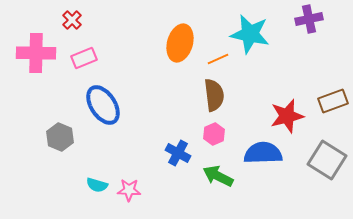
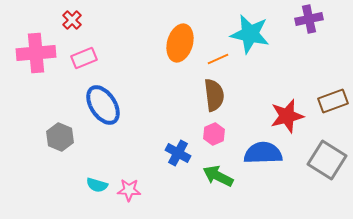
pink cross: rotated 6 degrees counterclockwise
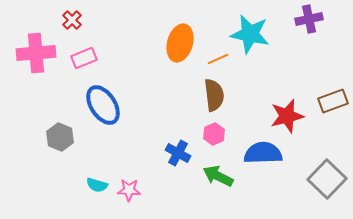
gray square: moved 19 px down; rotated 12 degrees clockwise
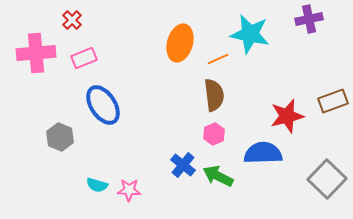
blue cross: moved 5 px right, 12 px down; rotated 10 degrees clockwise
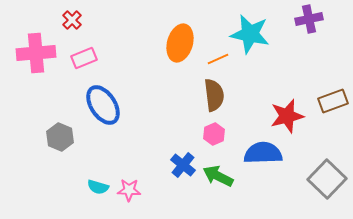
cyan semicircle: moved 1 px right, 2 px down
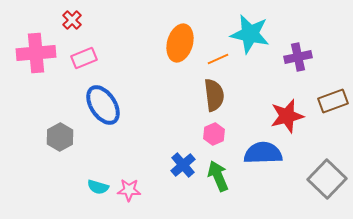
purple cross: moved 11 px left, 38 px down
gray hexagon: rotated 8 degrees clockwise
blue cross: rotated 10 degrees clockwise
green arrow: rotated 40 degrees clockwise
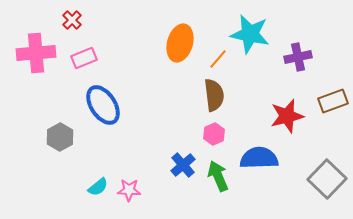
orange line: rotated 25 degrees counterclockwise
blue semicircle: moved 4 px left, 5 px down
cyan semicircle: rotated 55 degrees counterclockwise
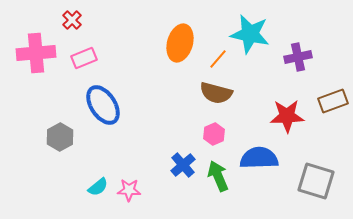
brown semicircle: moved 2 px right, 2 px up; rotated 112 degrees clockwise
red star: rotated 12 degrees clockwise
gray square: moved 11 px left, 2 px down; rotated 27 degrees counterclockwise
